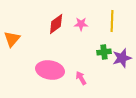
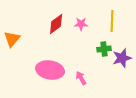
green cross: moved 3 px up
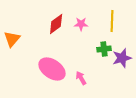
pink ellipse: moved 2 px right, 1 px up; rotated 24 degrees clockwise
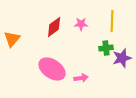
red diamond: moved 2 px left, 3 px down
green cross: moved 2 px right, 1 px up
pink arrow: rotated 112 degrees clockwise
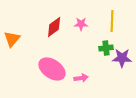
purple star: rotated 18 degrees clockwise
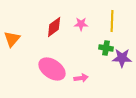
green cross: rotated 16 degrees clockwise
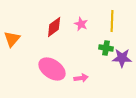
pink star: rotated 24 degrees clockwise
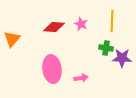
red diamond: rotated 40 degrees clockwise
pink ellipse: rotated 48 degrees clockwise
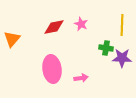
yellow line: moved 10 px right, 4 px down
red diamond: rotated 15 degrees counterclockwise
